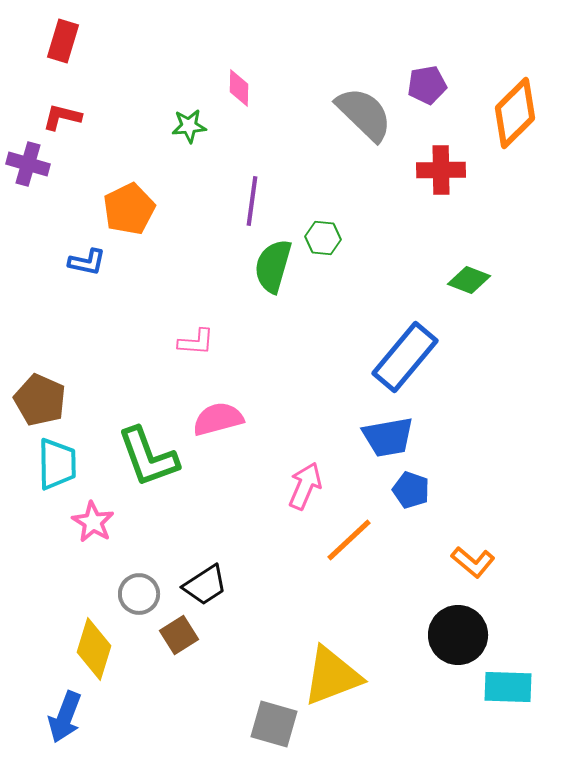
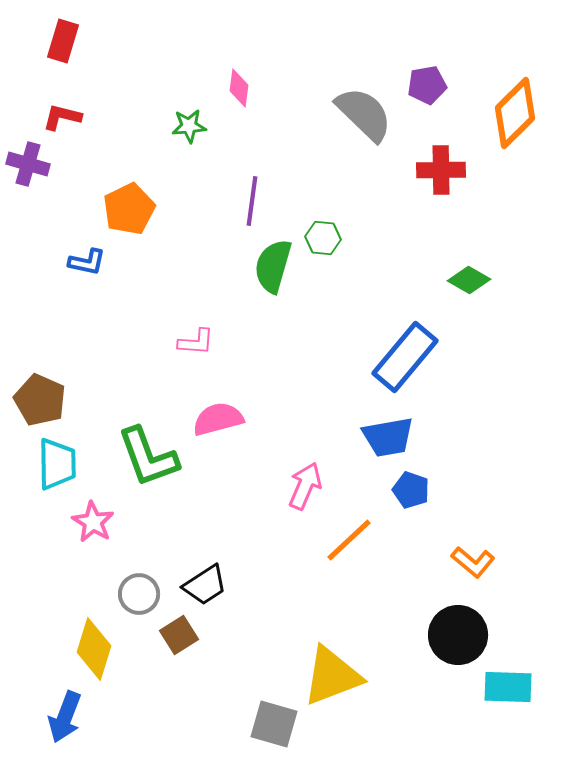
pink diamond: rotated 6 degrees clockwise
green diamond: rotated 9 degrees clockwise
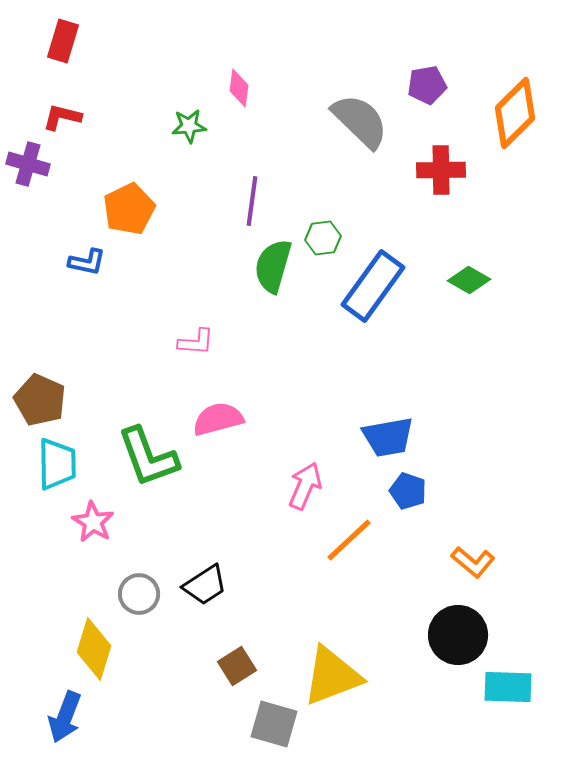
gray semicircle: moved 4 px left, 7 px down
green hexagon: rotated 12 degrees counterclockwise
blue rectangle: moved 32 px left, 71 px up; rotated 4 degrees counterclockwise
blue pentagon: moved 3 px left, 1 px down
brown square: moved 58 px right, 31 px down
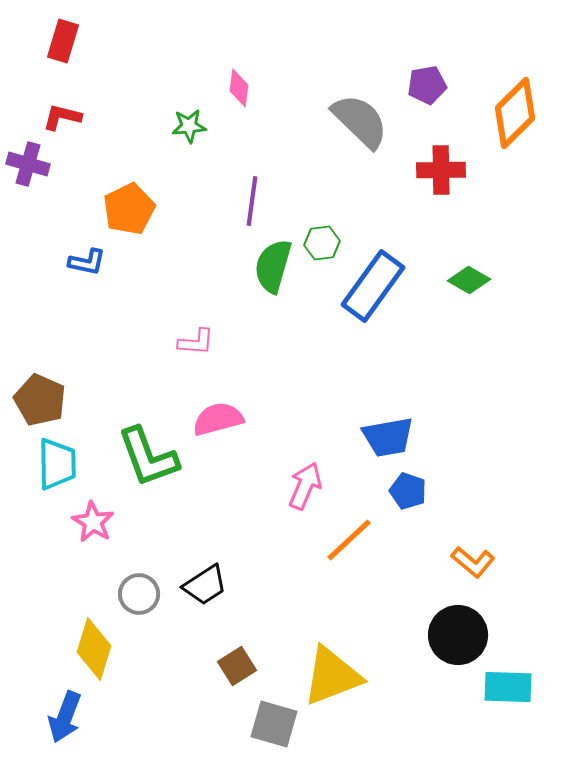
green hexagon: moved 1 px left, 5 px down
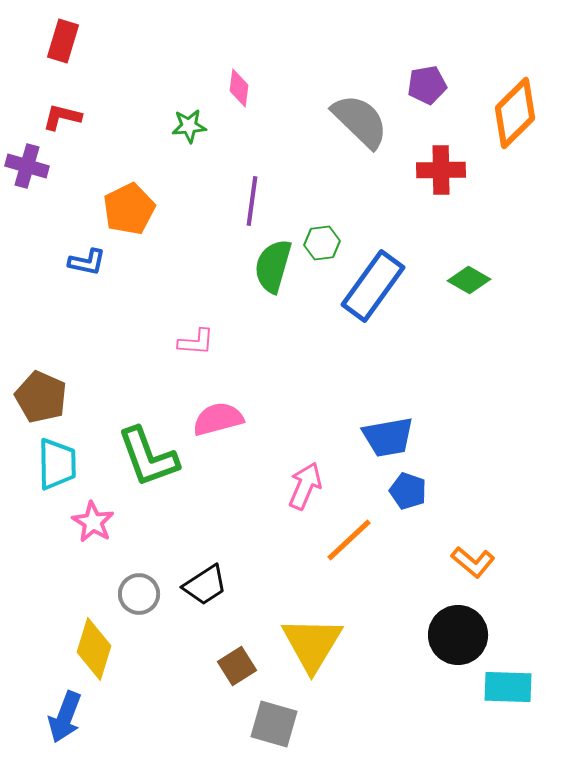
purple cross: moved 1 px left, 2 px down
brown pentagon: moved 1 px right, 3 px up
yellow triangle: moved 20 px left, 32 px up; rotated 38 degrees counterclockwise
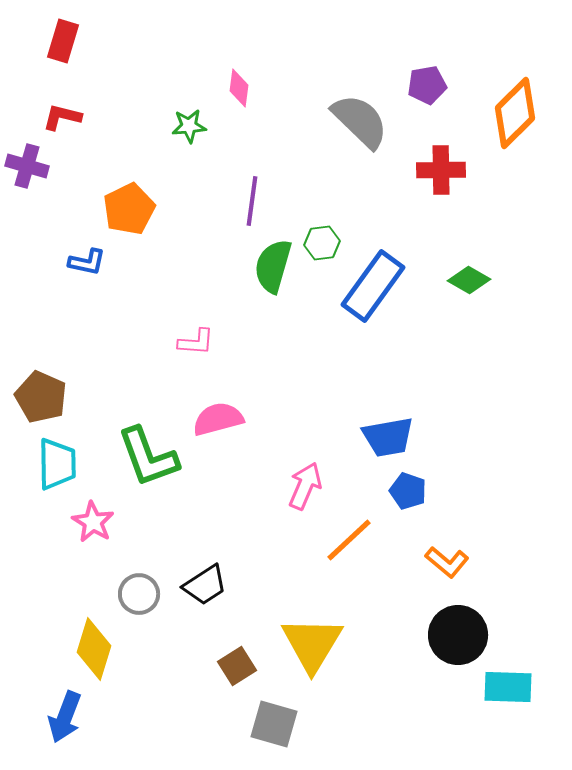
orange L-shape: moved 26 px left
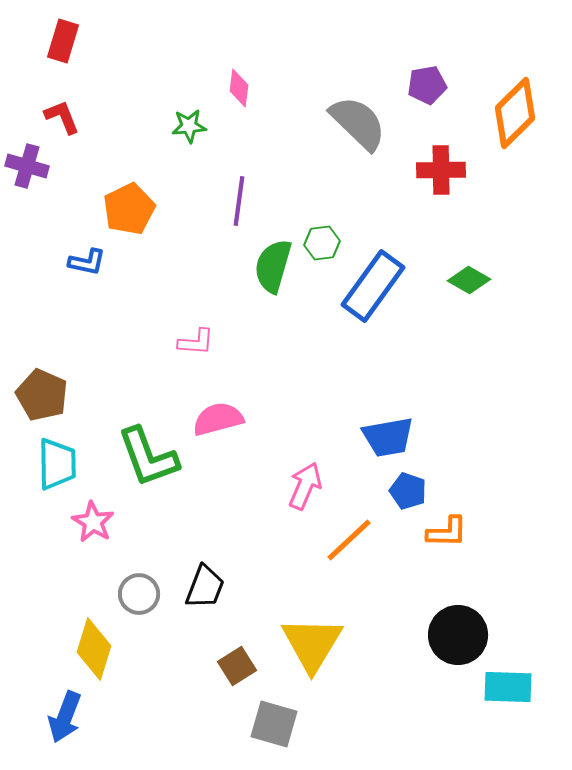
red L-shape: rotated 54 degrees clockwise
gray semicircle: moved 2 px left, 2 px down
purple line: moved 13 px left
brown pentagon: moved 1 px right, 2 px up
orange L-shape: moved 30 px up; rotated 39 degrees counterclockwise
black trapezoid: moved 2 px down; rotated 36 degrees counterclockwise
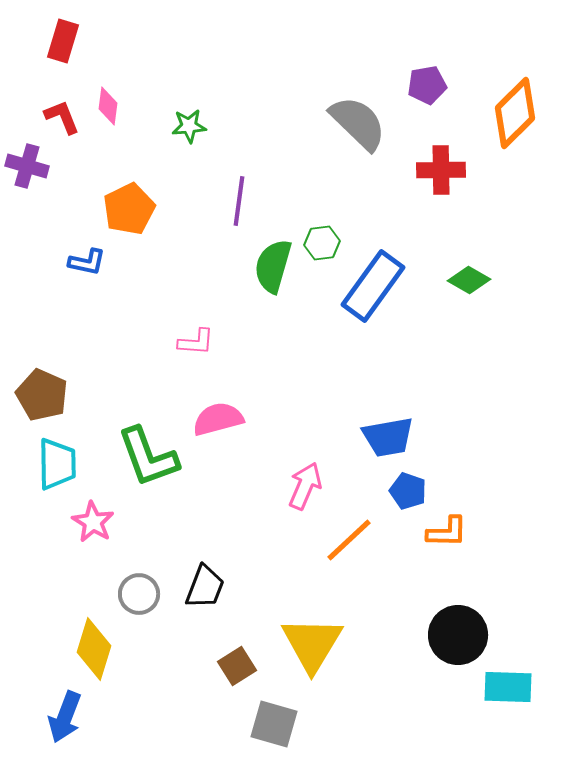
pink diamond: moved 131 px left, 18 px down
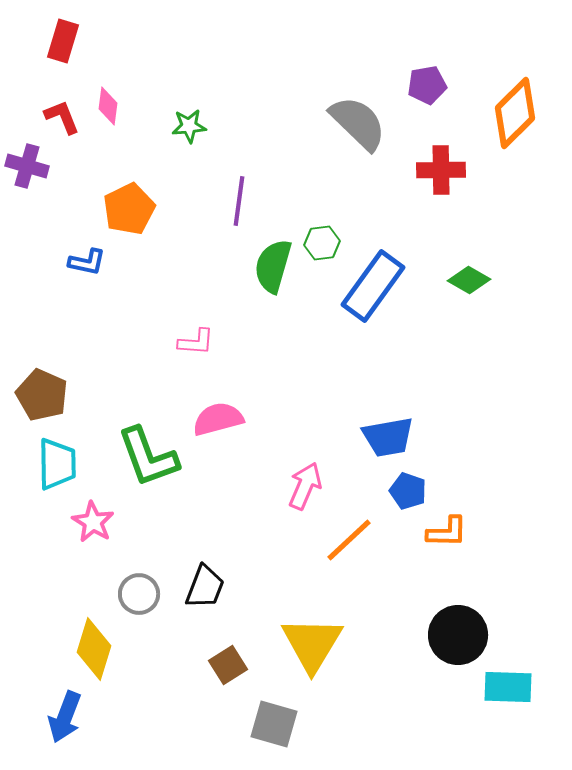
brown square: moved 9 px left, 1 px up
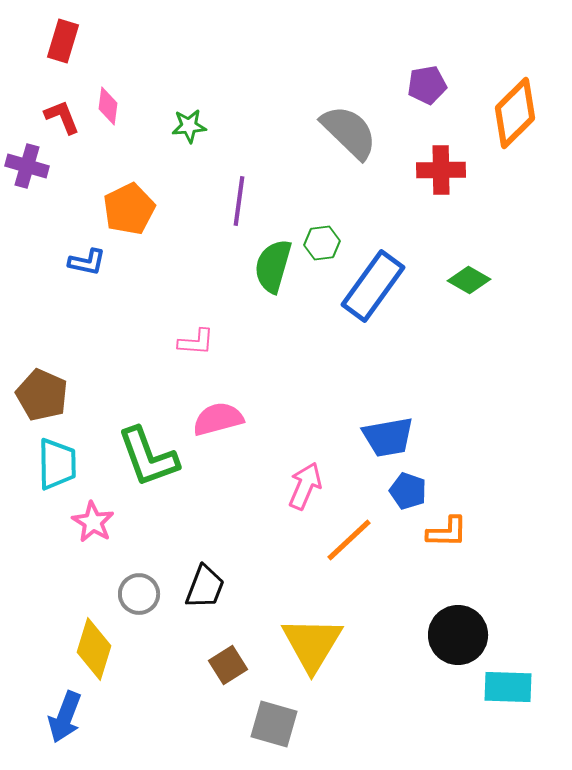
gray semicircle: moved 9 px left, 9 px down
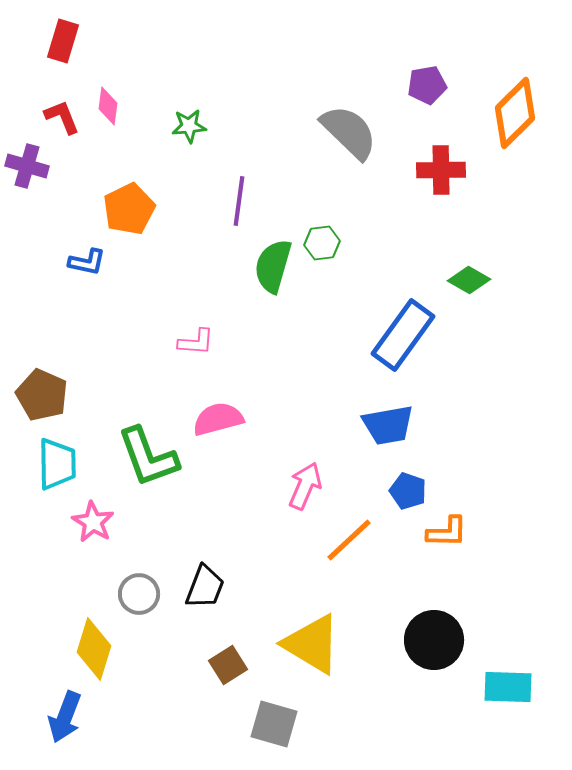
blue rectangle: moved 30 px right, 49 px down
blue trapezoid: moved 12 px up
black circle: moved 24 px left, 5 px down
yellow triangle: rotated 30 degrees counterclockwise
